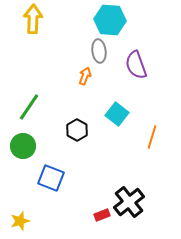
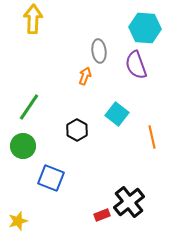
cyan hexagon: moved 35 px right, 8 px down
orange line: rotated 30 degrees counterclockwise
yellow star: moved 2 px left
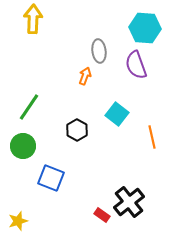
red rectangle: rotated 56 degrees clockwise
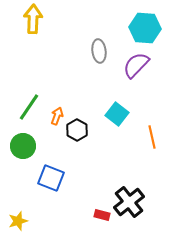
purple semicircle: rotated 64 degrees clockwise
orange arrow: moved 28 px left, 40 px down
red rectangle: rotated 21 degrees counterclockwise
